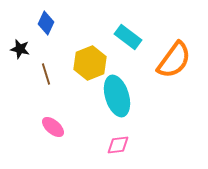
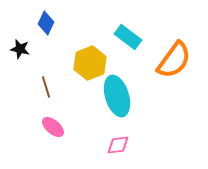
brown line: moved 13 px down
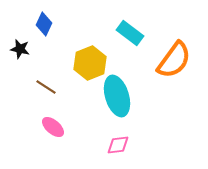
blue diamond: moved 2 px left, 1 px down
cyan rectangle: moved 2 px right, 4 px up
brown line: rotated 40 degrees counterclockwise
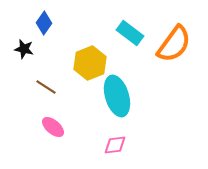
blue diamond: moved 1 px up; rotated 10 degrees clockwise
black star: moved 4 px right
orange semicircle: moved 16 px up
pink diamond: moved 3 px left
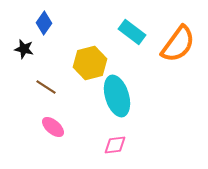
cyan rectangle: moved 2 px right, 1 px up
orange semicircle: moved 4 px right
yellow hexagon: rotated 8 degrees clockwise
